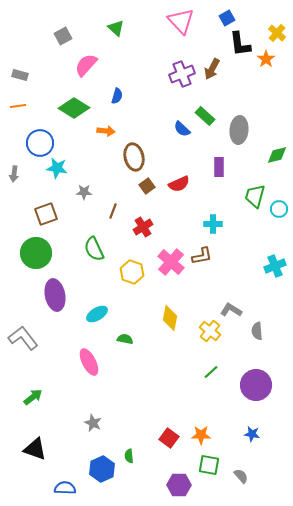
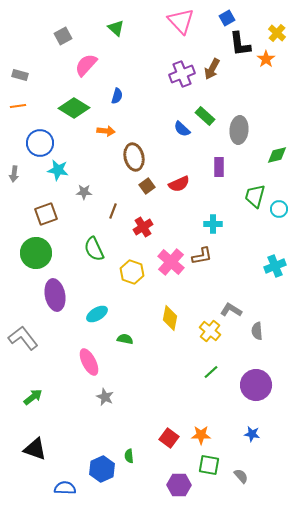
cyan star at (57, 168): moved 1 px right, 2 px down
gray star at (93, 423): moved 12 px right, 26 px up
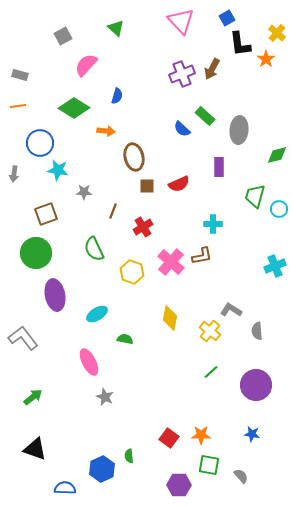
brown square at (147, 186): rotated 35 degrees clockwise
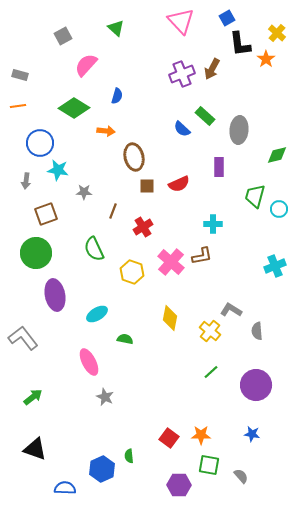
gray arrow at (14, 174): moved 12 px right, 7 px down
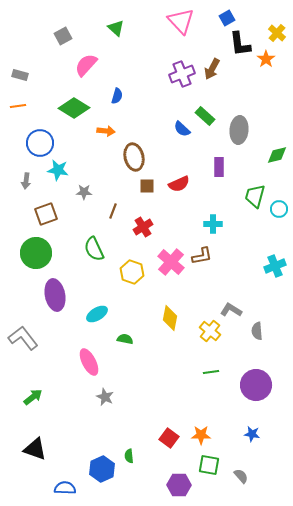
green line at (211, 372): rotated 35 degrees clockwise
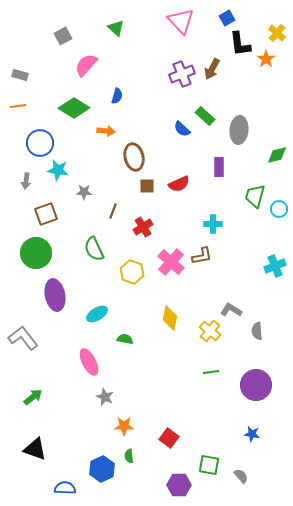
orange star at (201, 435): moved 77 px left, 9 px up
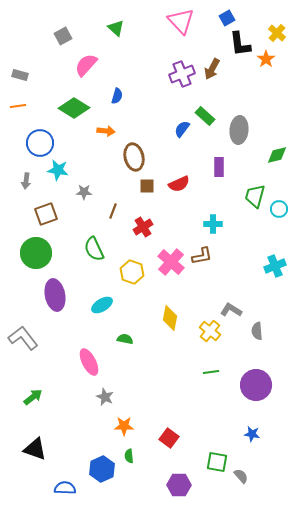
blue semicircle at (182, 129): rotated 84 degrees clockwise
cyan ellipse at (97, 314): moved 5 px right, 9 px up
green square at (209, 465): moved 8 px right, 3 px up
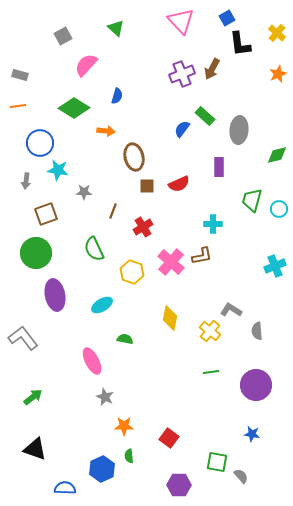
orange star at (266, 59): moved 12 px right, 15 px down; rotated 12 degrees clockwise
green trapezoid at (255, 196): moved 3 px left, 4 px down
pink ellipse at (89, 362): moved 3 px right, 1 px up
